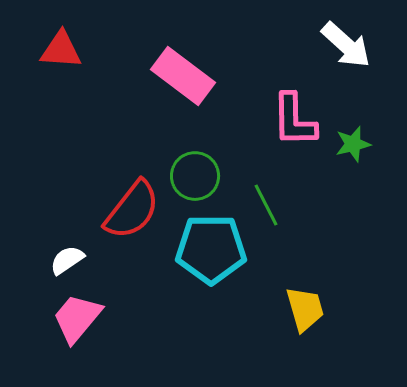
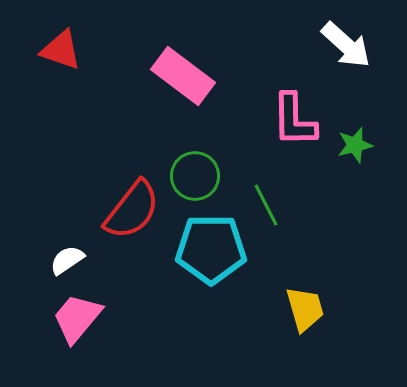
red triangle: rotated 15 degrees clockwise
green star: moved 2 px right, 1 px down
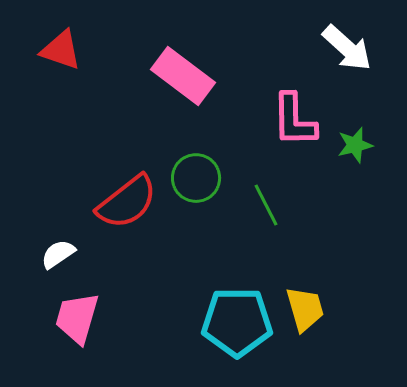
white arrow: moved 1 px right, 3 px down
green circle: moved 1 px right, 2 px down
red semicircle: moved 5 px left, 8 px up; rotated 14 degrees clockwise
cyan pentagon: moved 26 px right, 73 px down
white semicircle: moved 9 px left, 6 px up
pink trapezoid: rotated 24 degrees counterclockwise
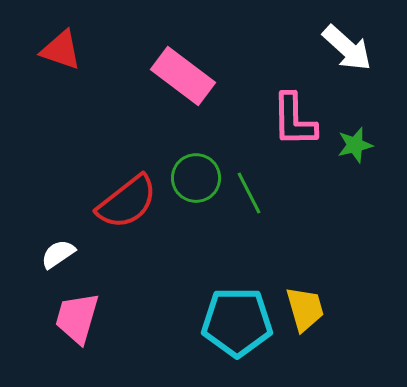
green line: moved 17 px left, 12 px up
